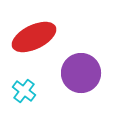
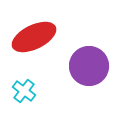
purple circle: moved 8 px right, 7 px up
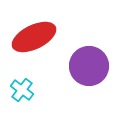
cyan cross: moved 2 px left, 1 px up
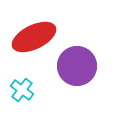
purple circle: moved 12 px left
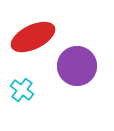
red ellipse: moved 1 px left
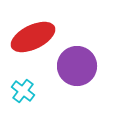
cyan cross: moved 1 px right, 1 px down
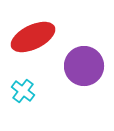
purple circle: moved 7 px right
